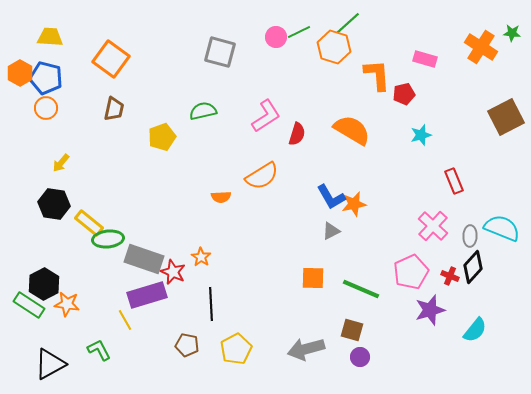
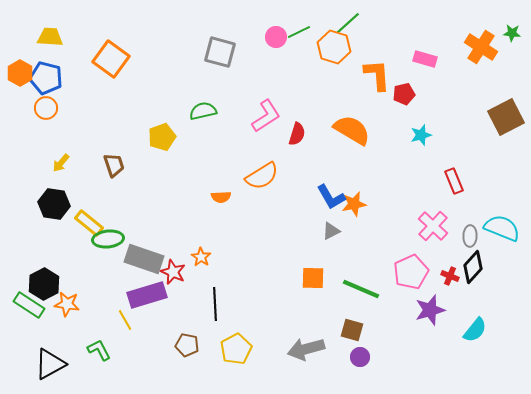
brown trapezoid at (114, 109): moved 56 px down; rotated 30 degrees counterclockwise
black line at (211, 304): moved 4 px right
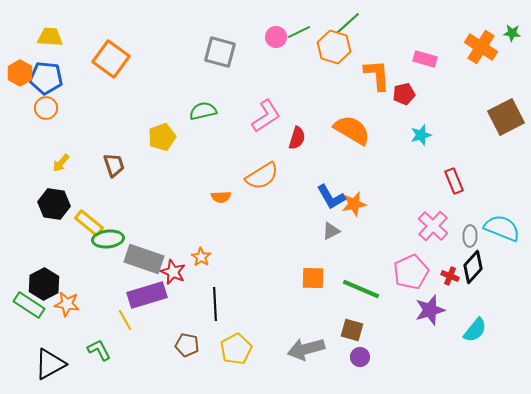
blue pentagon at (46, 78): rotated 8 degrees counterclockwise
red semicircle at (297, 134): moved 4 px down
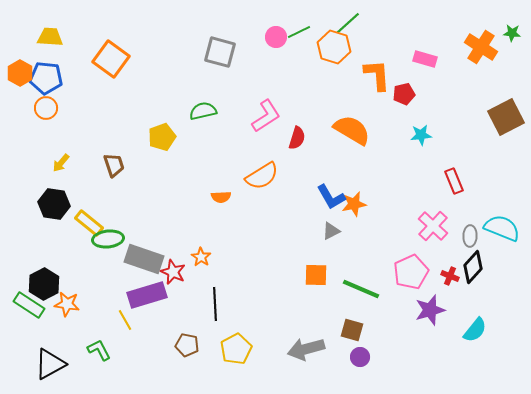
cyan star at (421, 135): rotated 10 degrees clockwise
orange square at (313, 278): moved 3 px right, 3 px up
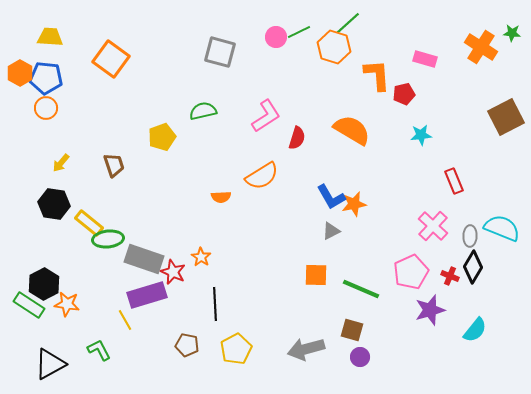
black diamond at (473, 267): rotated 12 degrees counterclockwise
